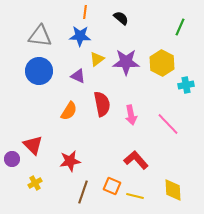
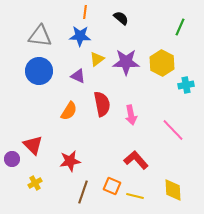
pink line: moved 5 px right, 6 px down
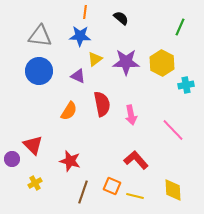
yellow triangle: moved 2 px left
red star: rotated 25 degrees clockwise
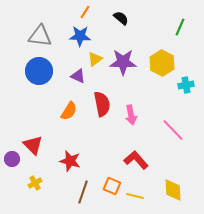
orange line: rotated 24 degrees clockwise
purple star: moved 3 px left
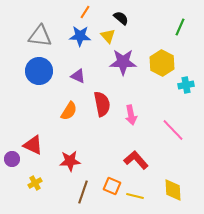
yellow triangle: moved 13 px right, 23 px up; rotated 35 degrees counterclockwise
red triangle: rotated 20 degrees counterclockwise
red star: rotated 20 degrees counterclockwise
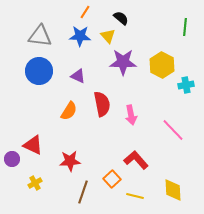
green line: moved 5 px right; rotated 18 degrees counterclockwise
yellow hexagon: moved 2 px down
orange square: moved 7 px up; rotated 24 degrees clockwise
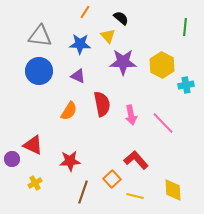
blue star: moved 8 px down
pink line: moved 10 px left, 7 px up
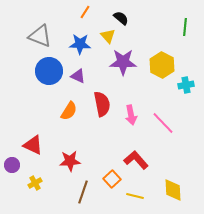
gray triangle: rotated 15 degrees clockwise
blue circle: moved 10 px right
purple circle: moved 6 px down
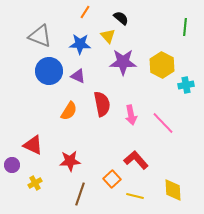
brown line: moved 3 px left, 2 px down
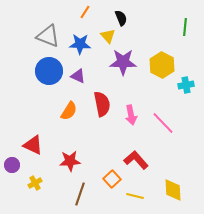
black semicircle: rotated 28 degrees clockwise
gray triangle: moved 8 px right
